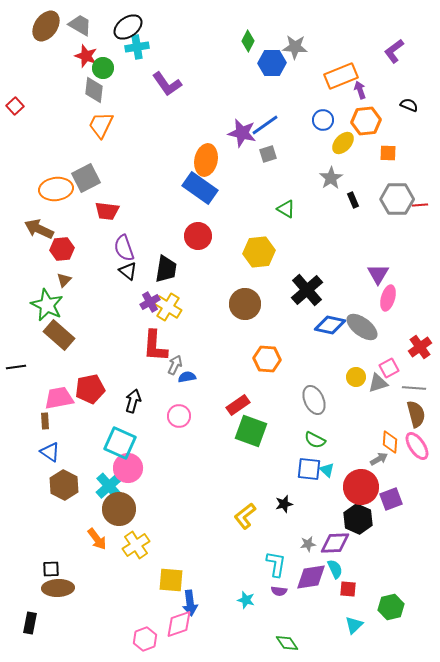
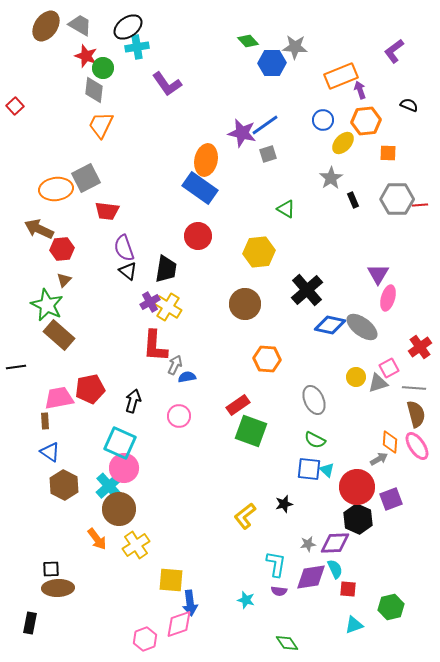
green diamond at (248, 41): rotated 70 degrees counterclockwise
pink circle at (128, 468): moved 4 px left
red circle at (361, 487): moved 4 px left
cyan triangle at (354, 625): rotated 24 degrees clockwise
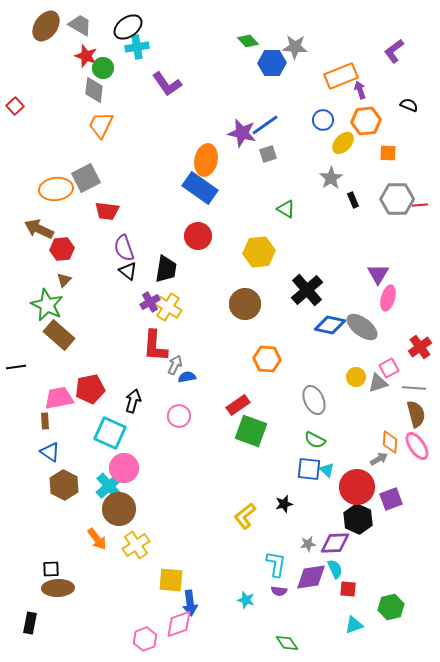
cyan square at (120, 443): moved 10 px left, 10 px up
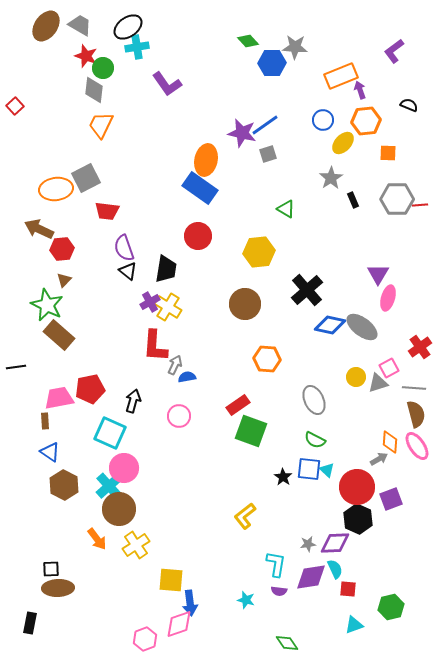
black star at (284, 504): moved 1 px left, 27 px up; rotated 24 degrees counterclockwise
